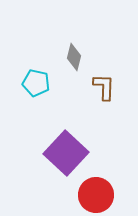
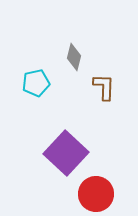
cyan pentagon: rotated 24 degrees counterclockwise
red circle: moved 1 px up
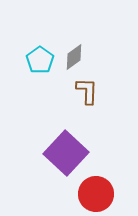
gray diamond: rotated 40 degrees clockwise
cyan pentagon: moved 4 px right, 23 px up; rotated 24 degrees counterclockwise
brown L-shape: moved 17 px left, 4 px down
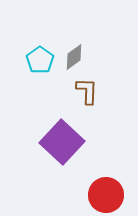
purple square: moved 4 px left, 11 px up
red circle: moved 10 px right, 1 px down
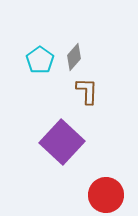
gray diamond: rotated 12 degrees counterclockwise
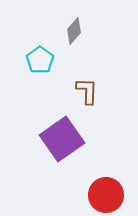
gray diamond: moved 26 px up
purple square: moved 3 px up; rotated 12 degrees clockwise
